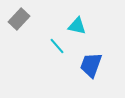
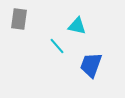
gray rectangle: rotated 35 degrees counterclockwise
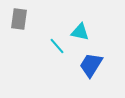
cyan triangle: moved 3 px right, 6 px down
blue trapezoid: rotated 12 degrees clockwise
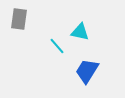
blue trapezoid: moved 4 px left, 6 px down
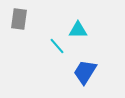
cyan triangle: moved 2 px left, 2 px up; rotated 12 degrees counterclockwise
blue trapezoid: moved 2 px left, 1 px down
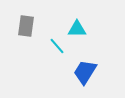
gray rectangle: moved 7 px right, 7 px down
cyan triangle: moved 1 px left, 1 px up
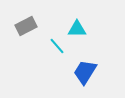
gray rectangle: rotated 55 degrees clockwise
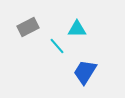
gray rectangle: moved 2 px right, 1 px down
